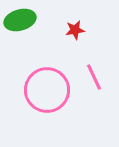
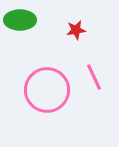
green ellipse: rotated 16 degrees clockwise
red star: moved 1 px right
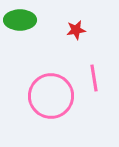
pink line: moved 1 px down; rotated 16 degrees clockwise
pink circle: moved 4 px right, 6 px down
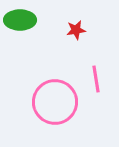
pink line: moved 2 px right, 1 px down
pink circle: moved 4 px right, 6 px down
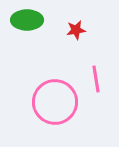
green ellipse: moved 7 px right
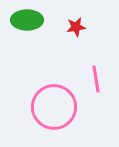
red star: moved 3 px up
pink circle: moved 1 px left, 5 px down
